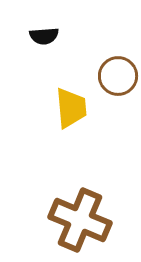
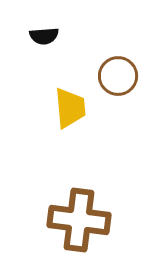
yellow trapezoid: moved 1 px left
brown cross: moved 1 px left; rotated 16 degrees counterclockwise
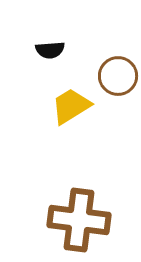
black semicircle: moved 6 px right, 14 px down
yellow trapezoid: moved 1 px right, 2 px up; rotated 117 degrees counterclockwise
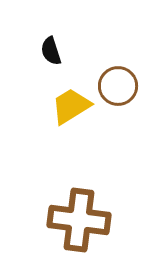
black semicircle: moved 1 px right, 1 px down; rotated 76 degrees clockwise
brown circle: moved 10 px down
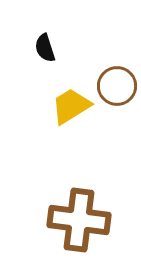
black semicircle: moved 6 px left, 3 px up
brown circle: moved 1 px left
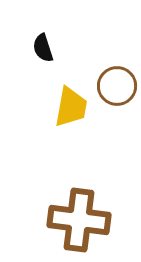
black semicircle: moved 2 px left
yellow trapezoid: moved 1 px down; rotated 132 degrees clockwise
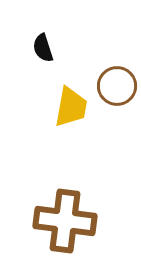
brown cross: moved 14 px left, 1 px down
